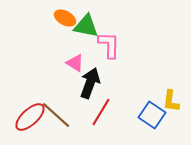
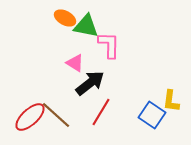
black arrow: rotated 32 degrees clockwise
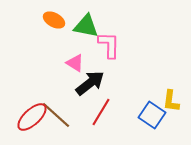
orange ellipse: moved 11 px left, 2 px down
red ellipse: moved 2 px right
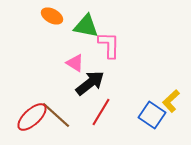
orange ellipse: moved 2 px left, 4 px up
yellow L-shape: rotated 40 degrees clockwise
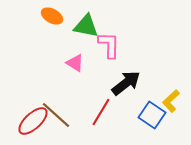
black arrow: moved 36 px right
red ellipse: moved 1 px right, 4 px down
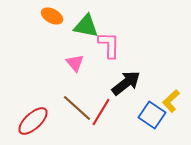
pink triangle: rotated 18 degrees clockwise
brown line: moved 21 px right, 7 px up
